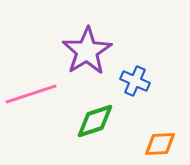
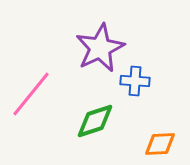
purple star: moved 13 px right, 3 px up; rotated 6 degrees clockwise
blue cross: rotated 20 degrees counterclockwise
pink line: rotated 33 degrees counterclockwise
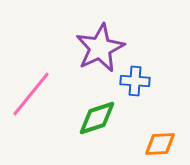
green diamond: moved 2 px right, 3 px up
